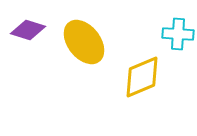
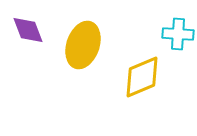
purple diamond: rotated 52 degrees clockwise
yellow ellipse: moved 1 px left, 3 px down; rotated 57 degrees clockwise
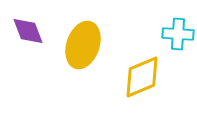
purple diamond: moved 1 px down
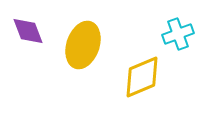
cyan cross: rotated 24 degrees counterclockwise
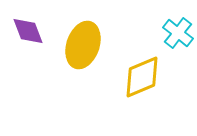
cyan cross: moved 1 px up; rotated 32 degrees counterclockwise
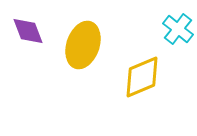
cyan cross: moved 4 px up
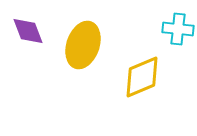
cyan cross: rotated 32 degrees counterclockwise
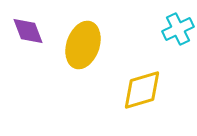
cyan cross: rotated 32 degrees counterclockwise
yellow diamond: moved 13 px down; rotated 6 degrees clockwise
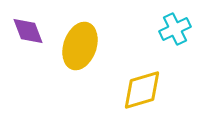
cyan cross: moved 3 px left
yellow ellipse: moved 3 px left, 1 px down
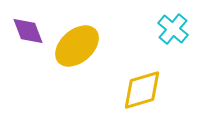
cyan cross: moved 2 px left; rotated 24 degrees counterclockwise
yellow ellipse: moved 3 px left; rotated 30 degrees clockwise
